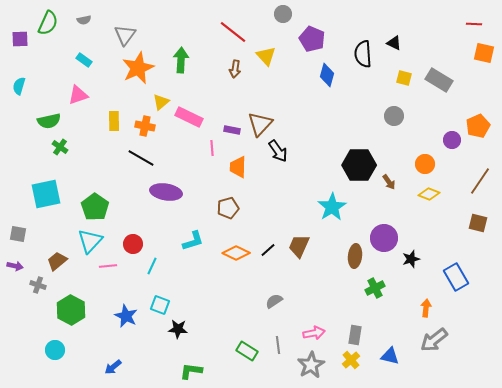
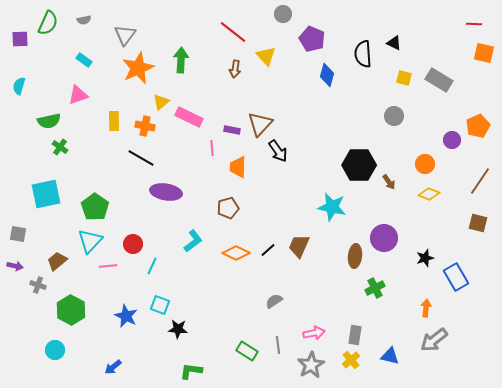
cyan star at (332, 207): rotated 28 degrees counterclockwise
cyan L-shape at (193, 241): rotated 20 degrees counterclockwise
black star at (411, 259): moved 14 px right, 1 px up
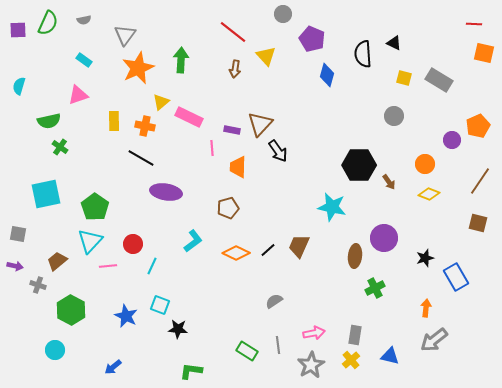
purple square at (20, 39): moved 2 px left, 9 px up
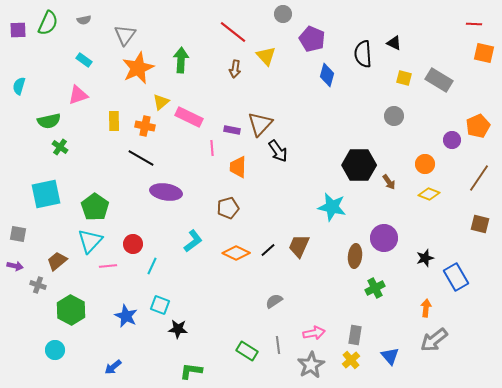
brown line at (480, 181): moved 1 px left, 3 px up
brown square at (478, 223): moved 2 px right, 1 px down
blue triangle at (390, 356): rotated 36 degrees clockwise
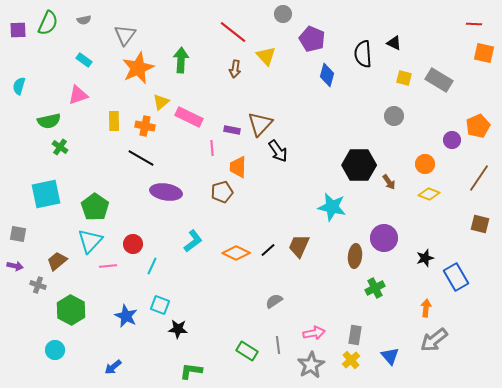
brown pentagon at (228, 208): moved 6 px left, 16 px up
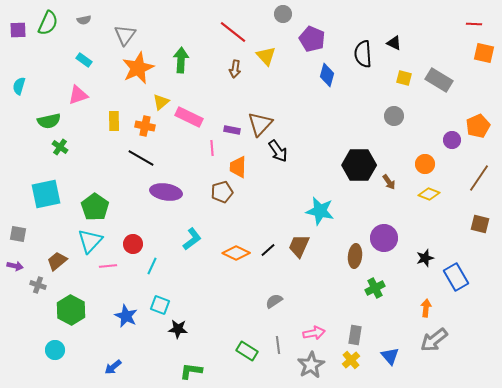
cyan star at (332, 207): moved 12 px left, 4 px down
cyan L-shape at (193, 241): moved 1 px left, 2 px up
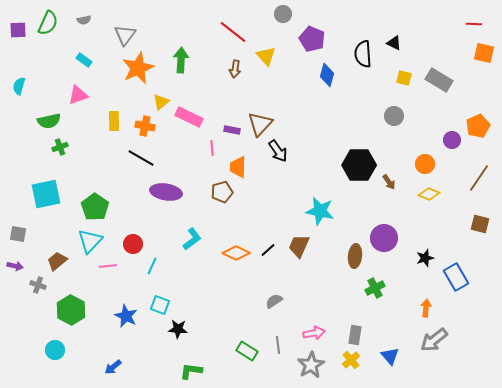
green cross at (60, 147): rotated 35 degrees clockwise
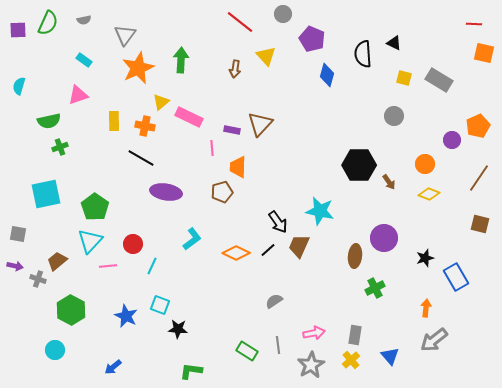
red line at (233, 32): moved 7 px right, 10 px up
black arrow at (278, 151): moved 71 px down
gray cross at (38, 285): moved 6 px up
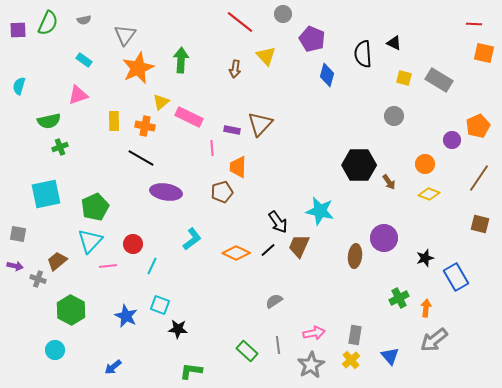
green pentagon at (95, 207): rotated 12 degrees clockwise
green cross at (375, 288): moved 24 px right, 10 px down
green rectangle at (247, 351): rotated 10 degrees clockwise
